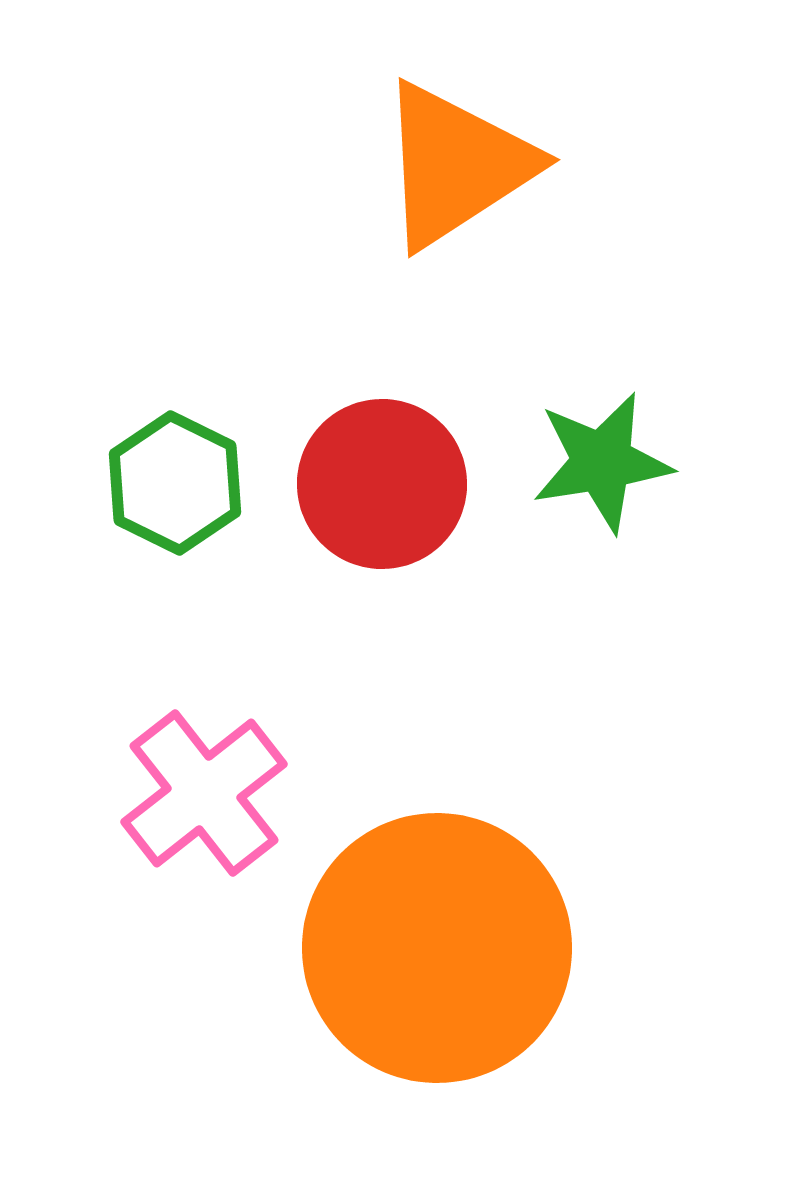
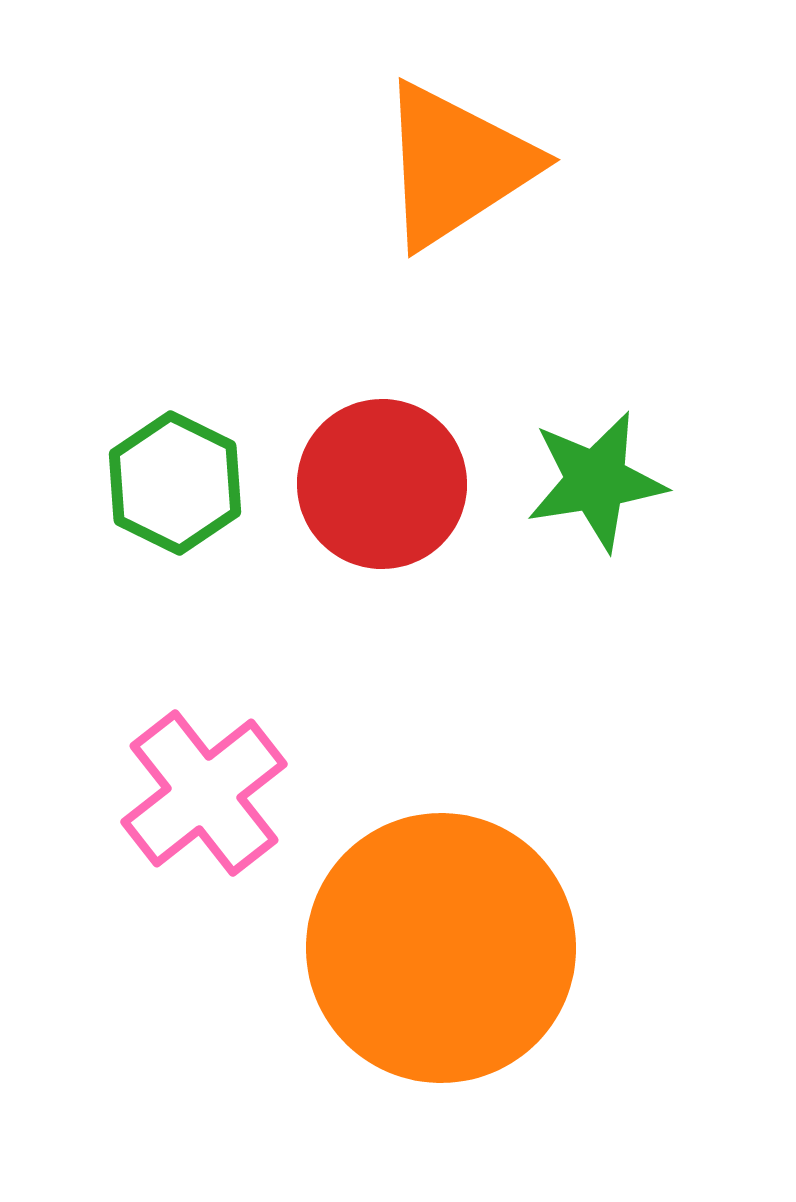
green star: moved 6 px left, 19 px down
orange circle: moved 4 px right
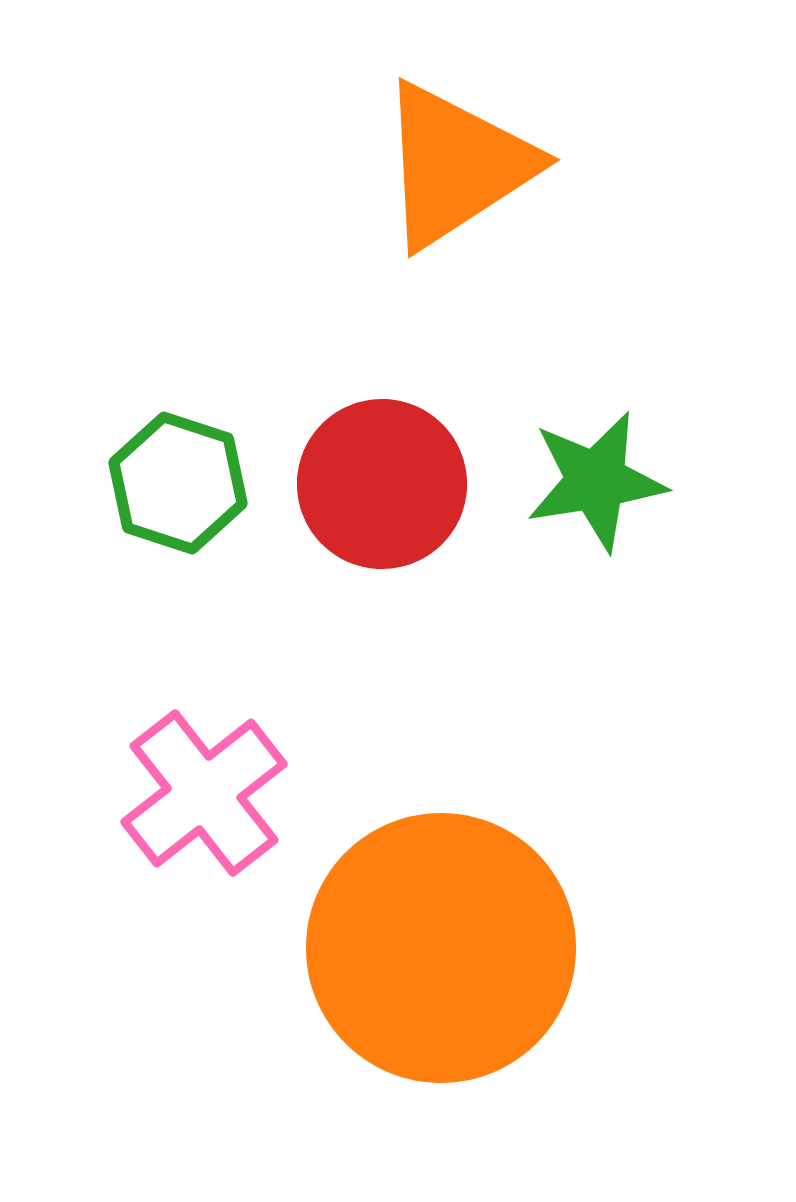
green hexagon: moved 3 px right; rotated 8 degrees counterclockwise
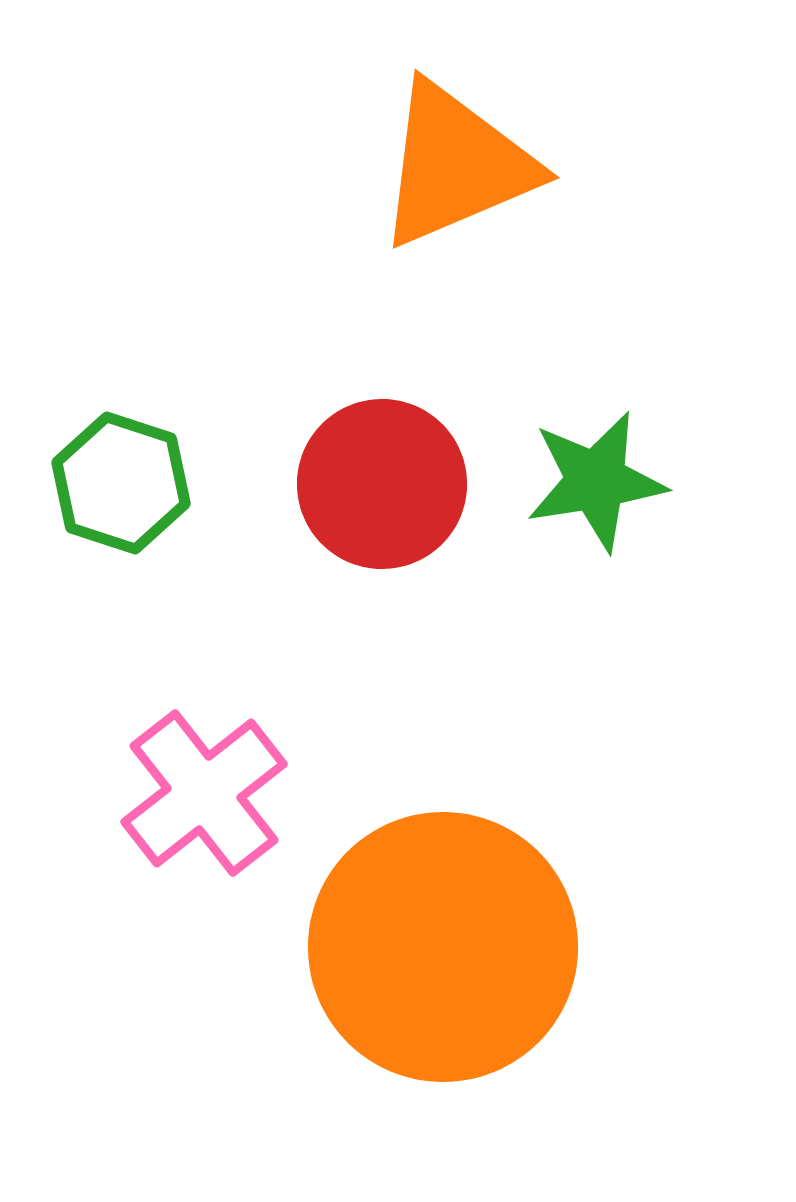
orange triangle: rotated 10 degrees clockwise
green hexagon: moved 57 px left
orange circle: moved 2 px right, 1 px up
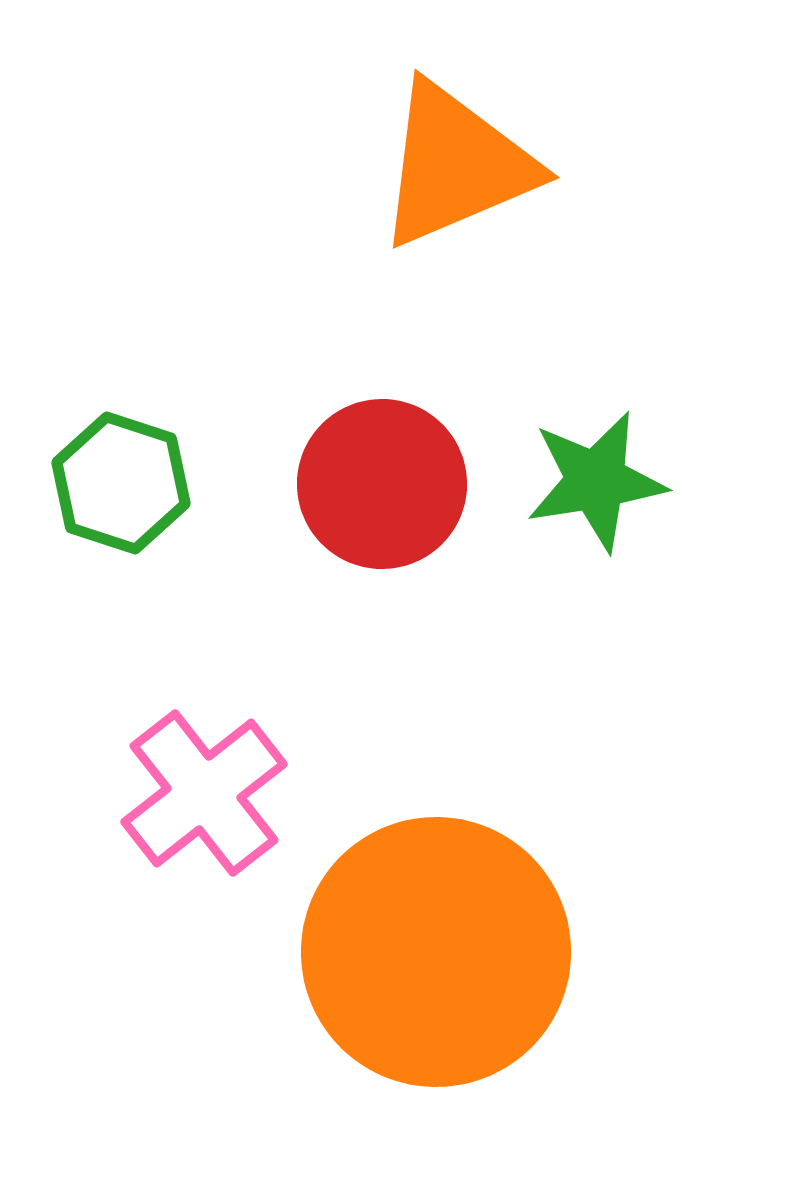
orange circle: moved 7 px left, 5 px down
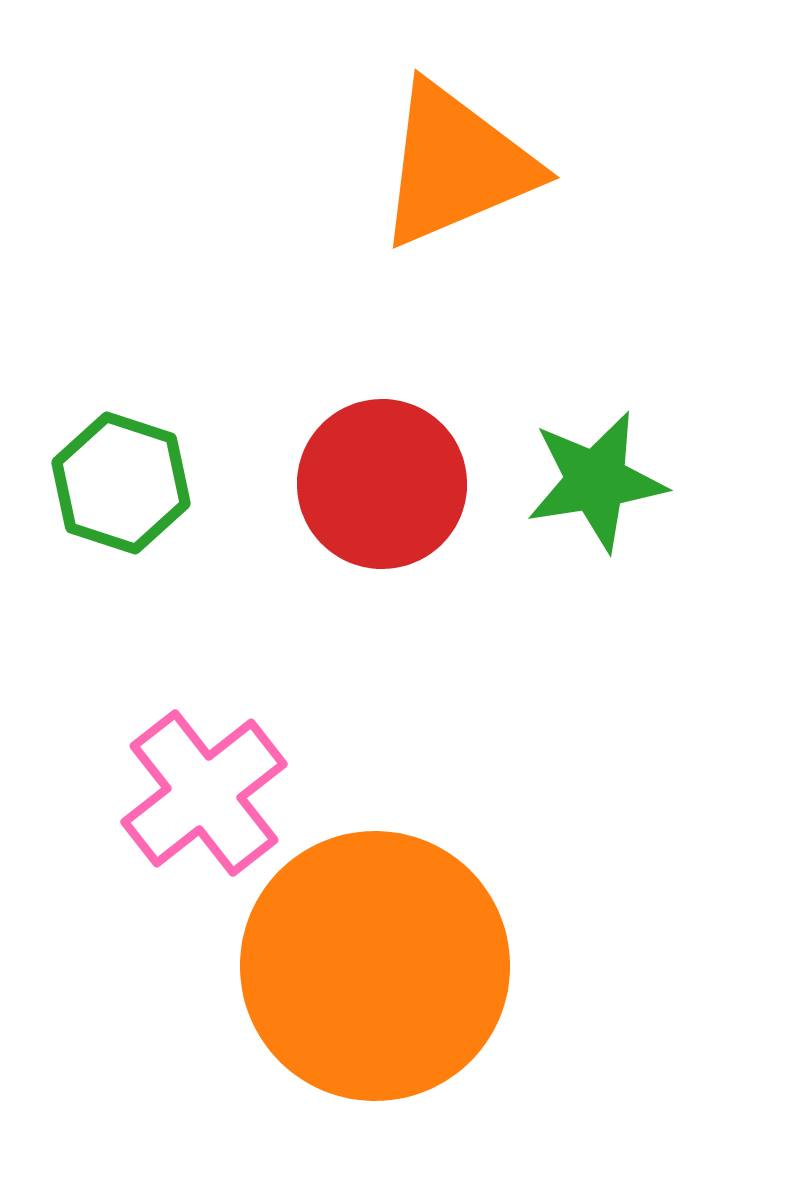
orange circle: moved 61 px left, 14 px down
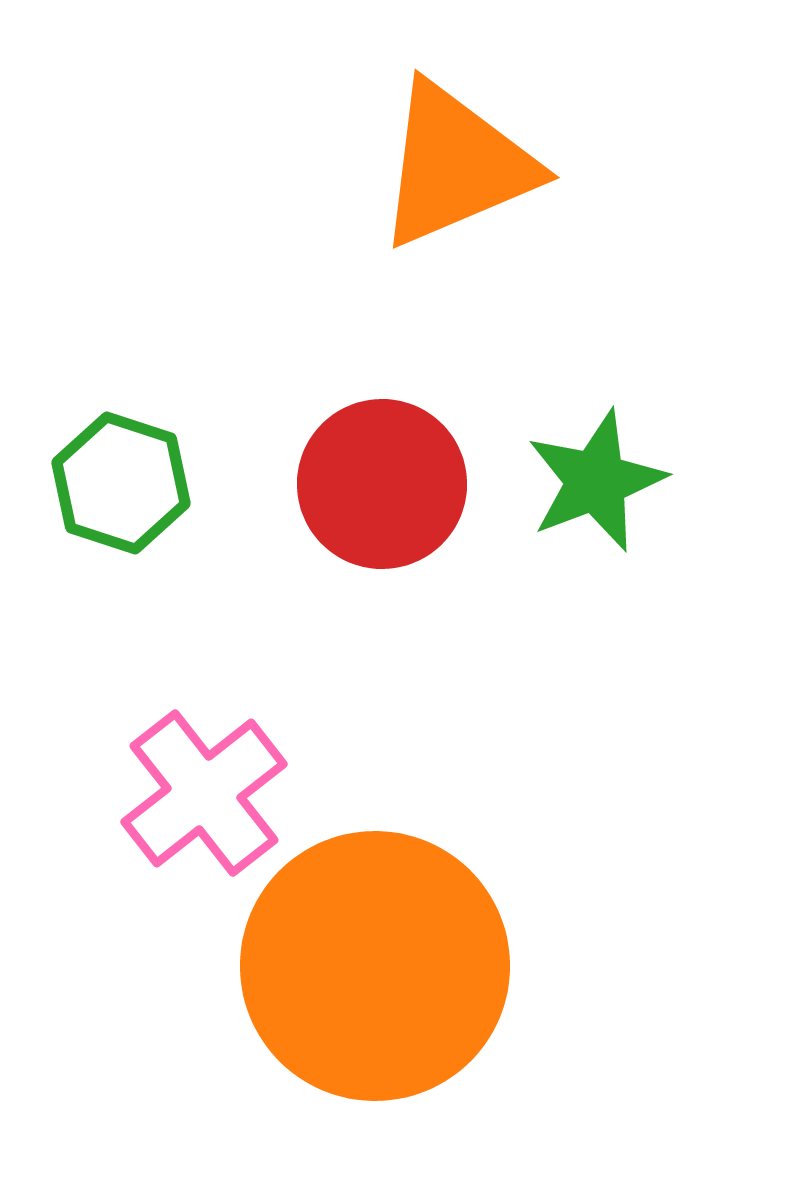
green star: rotated 12 degrees counterclockwise
